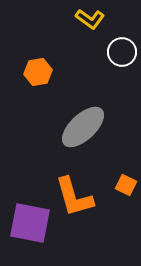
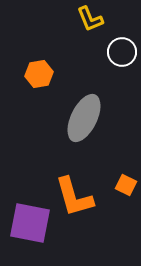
yellow L-shape: rotated 32 degrees clockwise
orange hexagon: moved 1 px right, 2 px down
gray ellipse: moved 1 px right, 9 px up; rotated 21 degrees counterclockwise
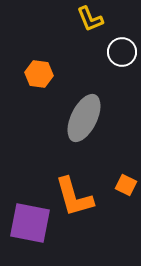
orange hexagon: rotated 16 degrees clockwise
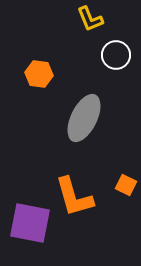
white circle: moved 6 px left, 3 px down
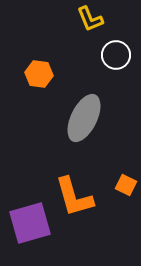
purple square: rotated 27 degrees counterclockwise
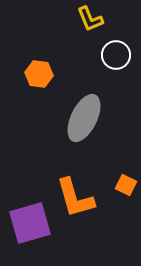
orange L-shape: moved 1 px right, 1 px down
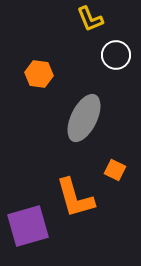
orange square: moved 11 px left, 15 px up
purple square: moved 2 px left, 3 px down
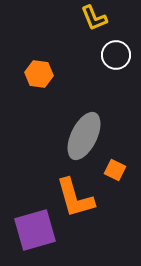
yellow L-shape: moved 4 px right, 1 px up
gray ellipse: moved 18 px down
purple square: moved 7 px right, 4 px down
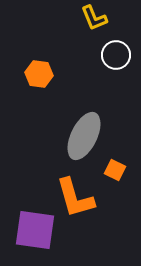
purple square: rotated 24 degrees clockwise
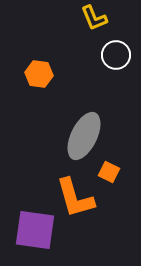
orange square: moved 6 px left, 2 px down
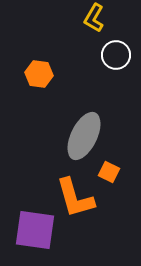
yellow L-shape: rotated 52 degrees clockwise
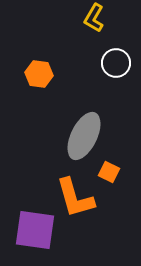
white circle: moved 8 px down
